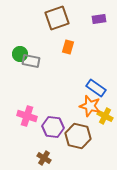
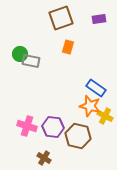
brown square: moved 4 px right
pink cross: moved 10 px down
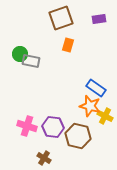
orange rectangle: moved 2 px up
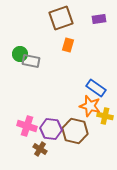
yellow cross: rotated 14 degrees counterclockwise
purple hexagon: moved 2 px left, 2 px down
brown hexagon: moved 3 px left, 5 px up
brown cross: moved 4 px left, 9 px up
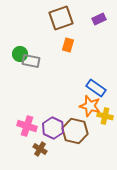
purple rectangle: rotated 16 degrees counterclockwise
purple hexagon: moved 2 px right, 1 px up; rotated 20 degrees clockwise
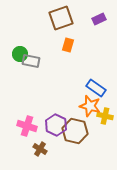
purple hexagon: moved 3 px right, 3 px up
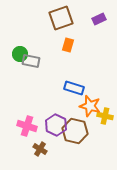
blue rectangle: moved 22 px left; rotated 18 degrees counterclockwise
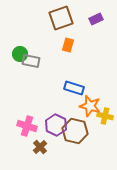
purple rectangle: moved 3 px left
brown cross: moved 2 px up; rotated 16 degrees clockwise
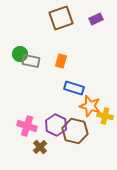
orange rectangle: moved 7 px left, 16 px down
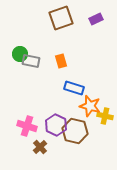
orange rectangle: rotated 32 degrees counterclockwise
